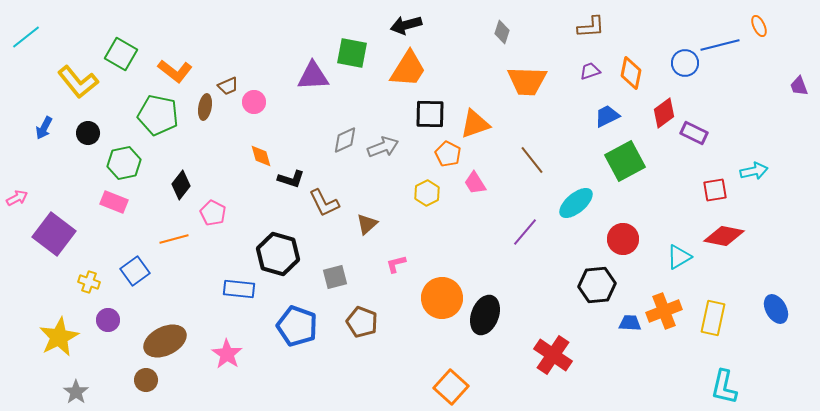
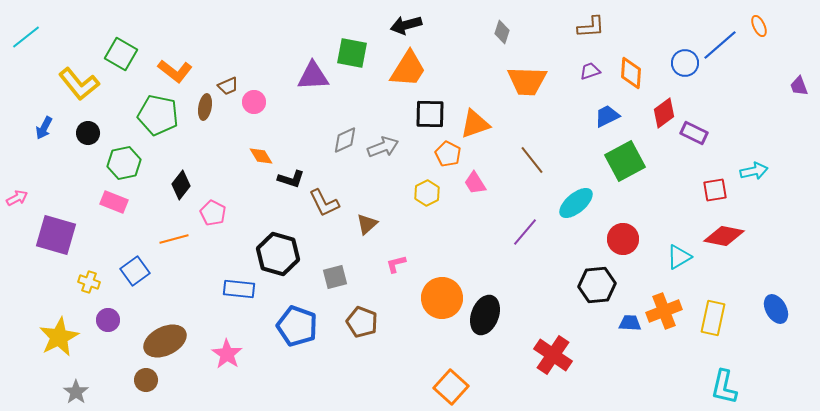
blue line at (720, 45): rotated 27 degrees counterclockwise
orange diamond at (631, 73): rotated 8 degrees counterclockwise
yellow L-shape at (78, 82): moved 1 px right, 2 px down
orange diamond at (261, 156): rotated 15 degrees counterclockwise
purple square at (54, 234): moved 2 px right, 1 px down; rotated 21 degrees counterclockwise
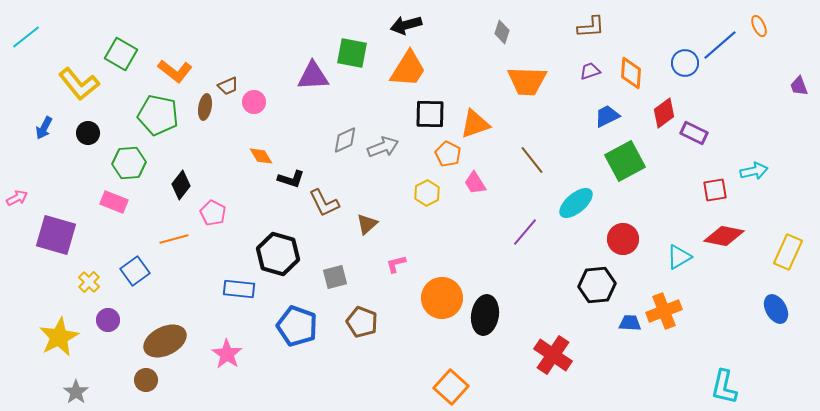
green hexagon at (124, 163): moved 5 px right; rotated 8 degrees clockwise
yellow cross at (89, 282): rotated 25 degrees clockwise
black ellipse at (485, 315): rotated 12 degrees counterclockwise
yellow rectangle at (713, 318): moved 75 px right, 66 px up; rotated 12 degrees clockwise
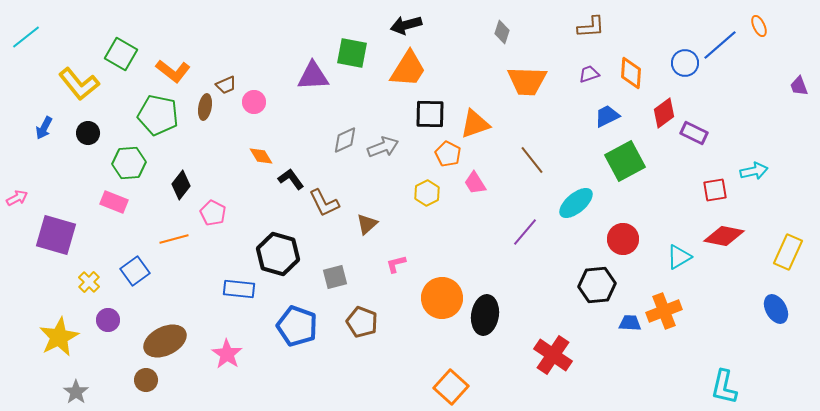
orange L-shape at (175, 71): moved 2 px left
purple trapezoid at (590, 71): moved 1 px left, 3 px down
brown trapezoid at (228, 86): moved 2 px left, 1 px up
black L-shape at (291, 179): rotated 144 degrees counterclockwise
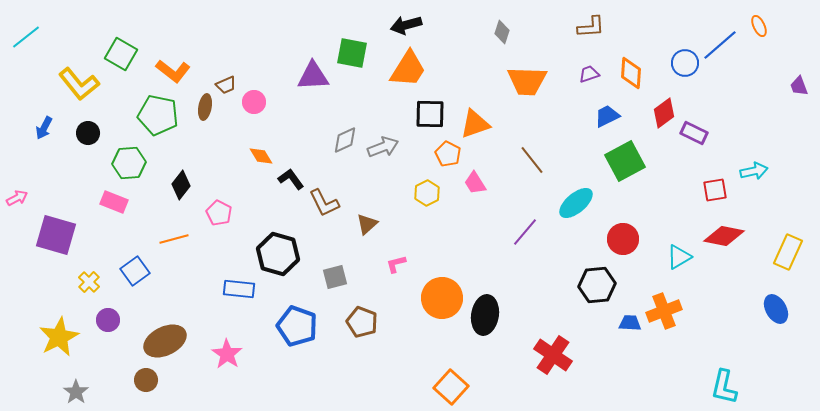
pink pentagon at (213, 213): moved 6 px right
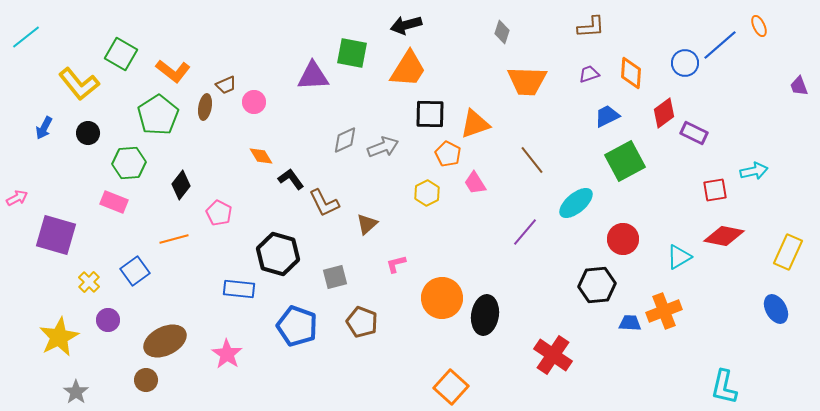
green pentagon at (158, 115): rotated 27 degrees clockwise
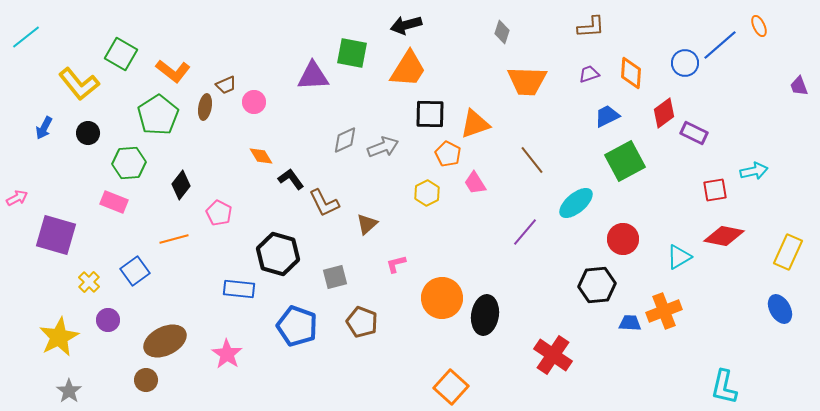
blue ellipse at (776, 309): moved 4 px right
gray star at (76, 392): moved 7 px left, 1 px up
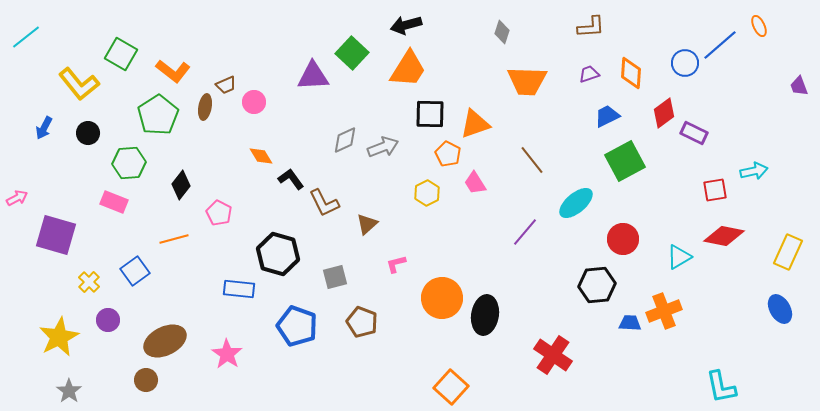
green square at (352, 53): rotated 32 degrees clockwise
cyan L-shape at (724, 387): moved 3 px left; rotated 24 degrees counterclockwise
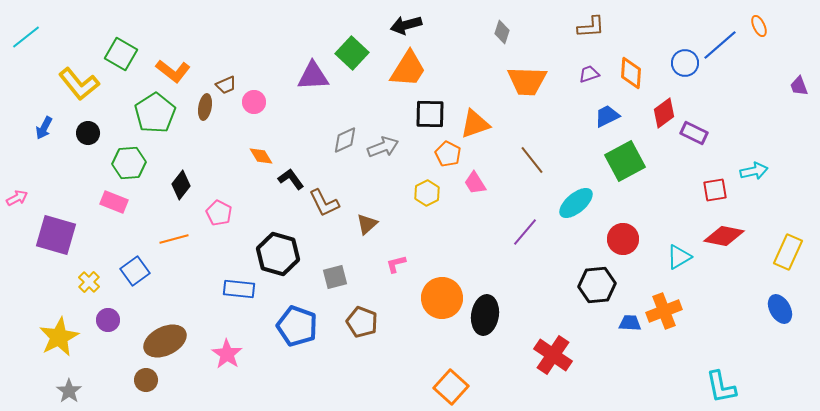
green pentagon at (158, 115): moved 3 px left, 2 px up
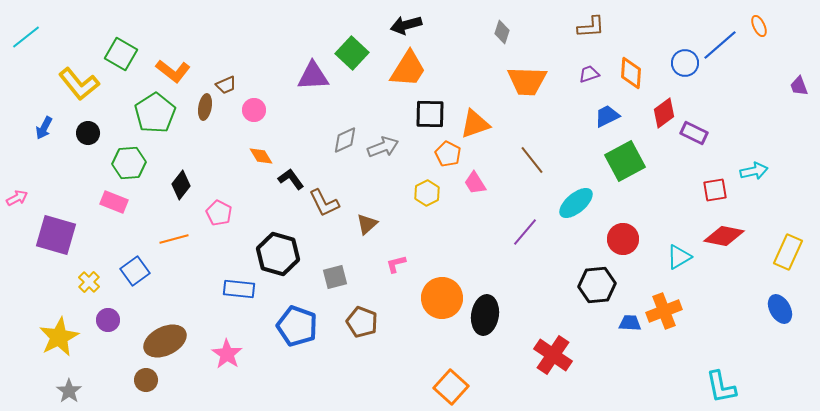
pink circle at (254, 102): moved 8 px down
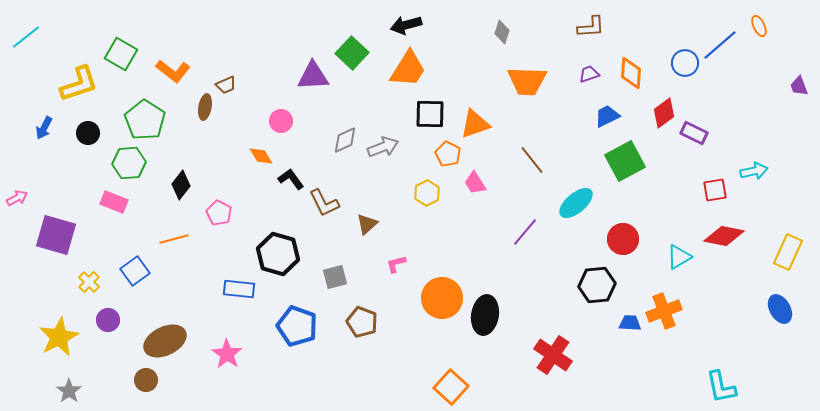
yellow L-shape at (79, 84): rotated 69 degrees counterclockwise
pink circle at (254, 110): moved 27 px right, 11 px down
green pentagon at (155, 113): moved 10 px left, 7 px down; rotated 6 degrees counterclockwise
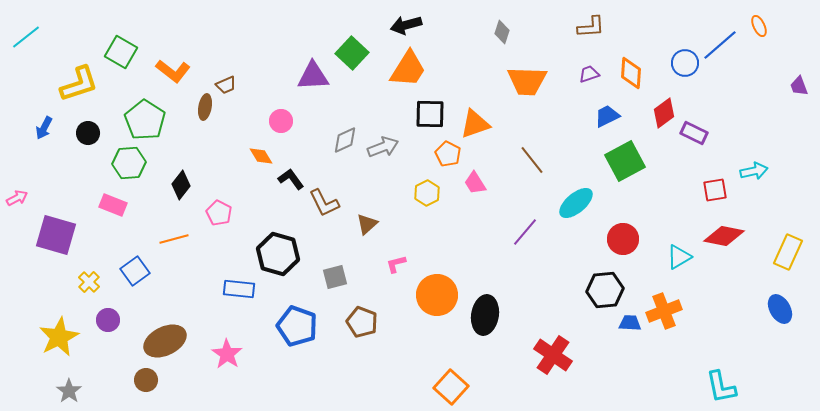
green square at (121, 54): moved 2 px up
pink rectangle at (114, 202): moved 1 px left, 3 px down
black hexagon at (597, 285): moved 8 px right, 5 px down
orange circle at (442, 298): moved 5 px left, 3 px up
